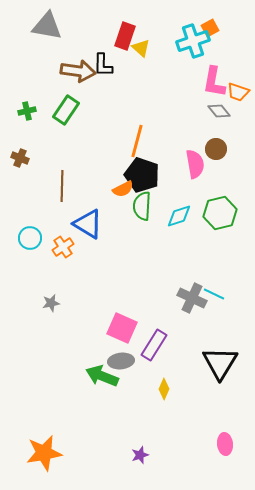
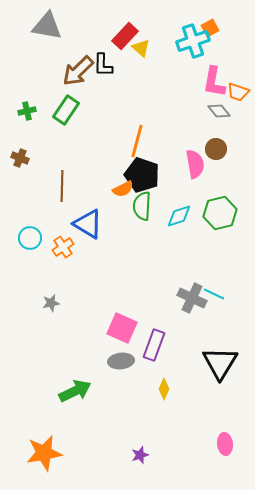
red rectangle: rotated 24 degrees clockwise
brown arrow: rotated 128 degrees clockwise
purple rectangle: rotated 12 degrees counterclockwise
green arrow: moved 27 px left, 15 px down; rotated 132 degrees clockwise
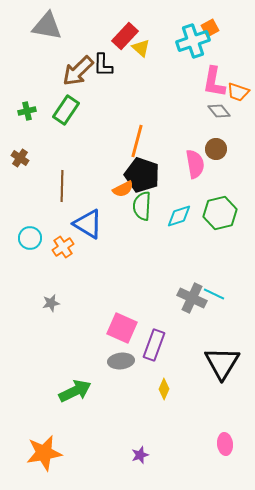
brown cross: rotated 12 degrees clockwise
black triangle: moved 2 px right
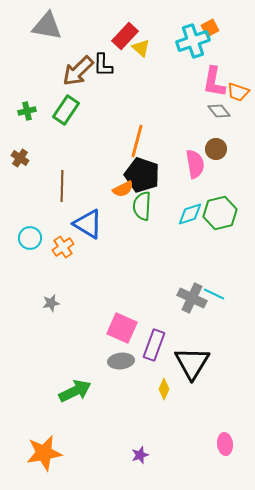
cyan diamond: moved 11 px right, 2 px up
black triangle: moved 30 px left
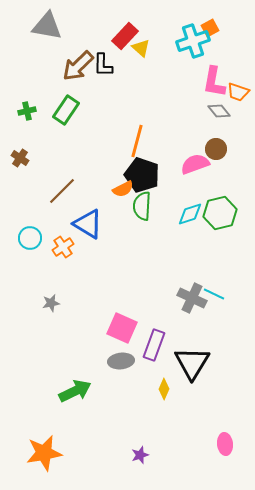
brown arrow: moved 5 px up
pink semicircle: rotated 100 degrees counterclockwise
brown line: moved 5 px down; rotated 44 degrees clockwise
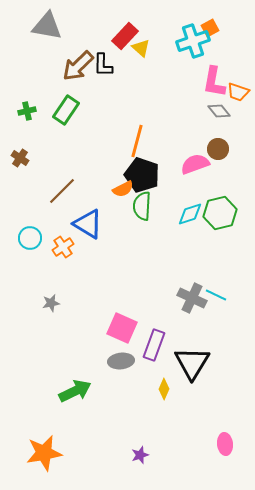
brown circle: moved 2 px right
cyan line: moved 2 px right, 1 px down
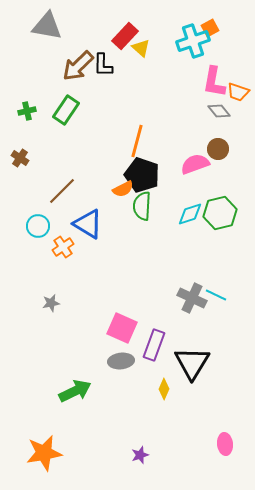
cyan circle: moved 8 px right, 12 px up
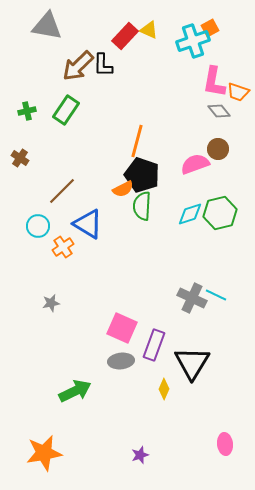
yellow triangle: moved 8 px right, 18 px up; rotated 18 degrees counterclockwise
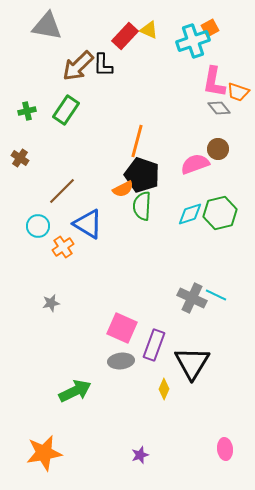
gray diamond: moved 3 px up
pink ellipse: moved 5 px down
